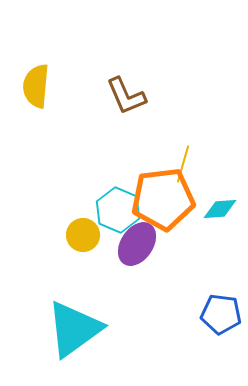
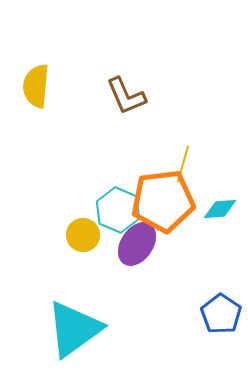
orange pentagon: moved 2 px down
blue pentagon: rotated 27 degrees clockwise
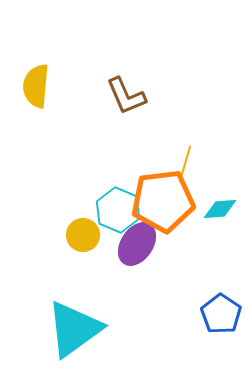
yellow line: moved 2 px right
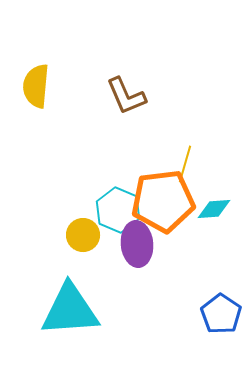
cyan diamond: moved 6 px left
purple ellipse: rotated 39 degrees counterclockwise
cyan triangle: moved 4 px left, 19 px up; rotated 32 degrees clockwise
